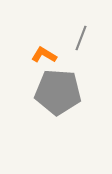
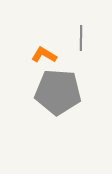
gray line: rotated 20 degrees counterclockwise
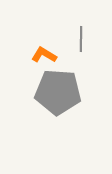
gray line: moved 1 px down
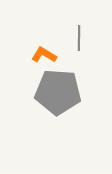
gray line: moved 2 px left, 1 px up
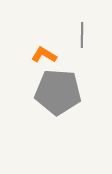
gray line: moved 3 px right, 3 px up
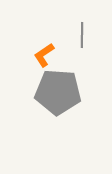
orange L-shape: rotated 65 degrees counterclockwise
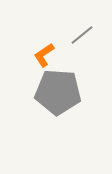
gray line: rotated 50 degrees clockwise
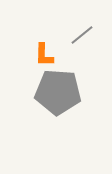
orange L-shape: rotated 55 degrees counterclockwise
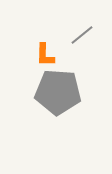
orange L-shape: moved 1 px right
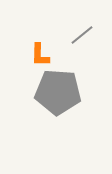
orange L-shape: moved 5 px left
